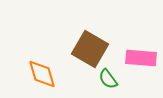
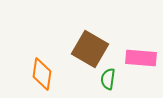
orange diamond: rotated 24 degrees clockwise
green semicircle: rotated 45 degrees clockwise
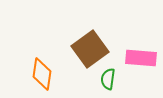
brown square: rotated 24 degrees clockwise
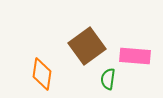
brown square: moved 3 px left, 3 px up
pink rectangle: moved 6 px left, 2 px up
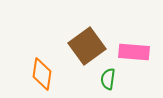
pink rectangle: moved 1 px left, 4 px up
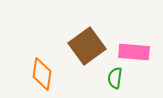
green semicircle: moved 7 px right, 1 px up
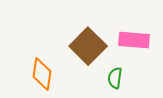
brown square: moved 1 px right; rotated 9 degrees counterclockwise
pink rectangle: moved 12 px up
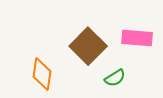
pink rectangle: moved 3 px right, 2 px up
green semicircle: rotated 130 degrees counterclockwise
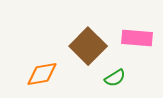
orange diamond: rotated 72 degrees clockwise
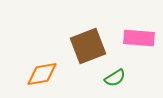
pink rectangle: moved 2 px right
brown square: rotated 24 degrees clockwise
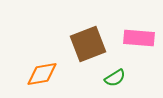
brown square: moved 2 px up
